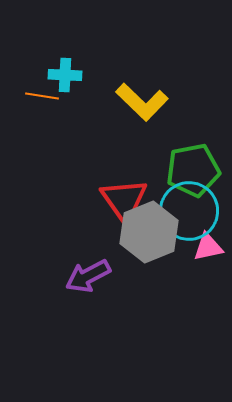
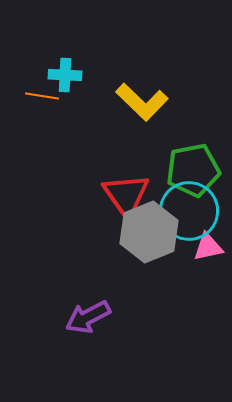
red triangle: moved 2 px right, 5 px up
purple arrow: moved 41 px down
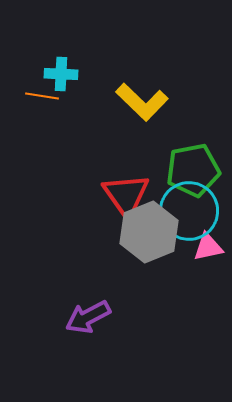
cyan cross: moved 4 px left, 1 px up
